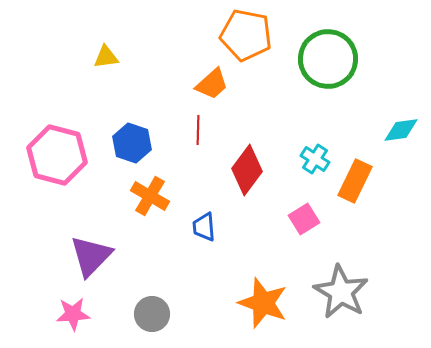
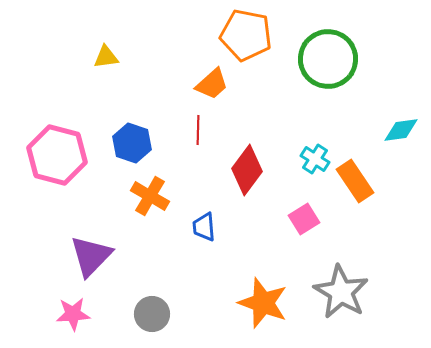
orange rectangle: rotated 60 degrees counterclockwise
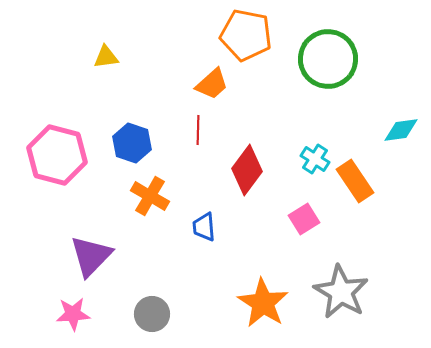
orange star: rotated 12 degrees clockwise
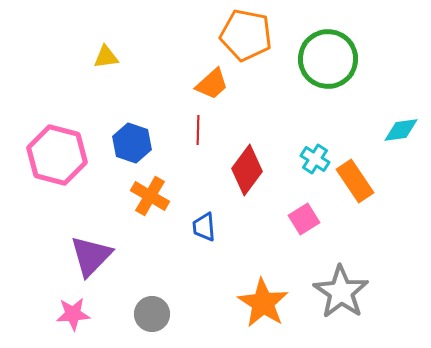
gray star: rotated 4 degrees clockwise
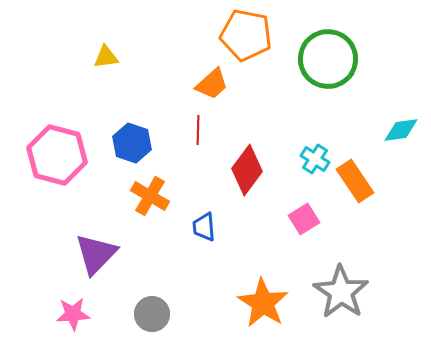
purple triangle: moved 5 px right, 2 px up
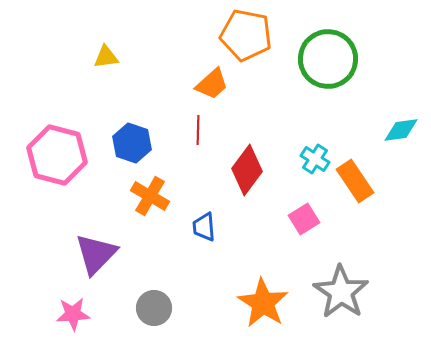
gray circle: moved 2 px right, 6 px up
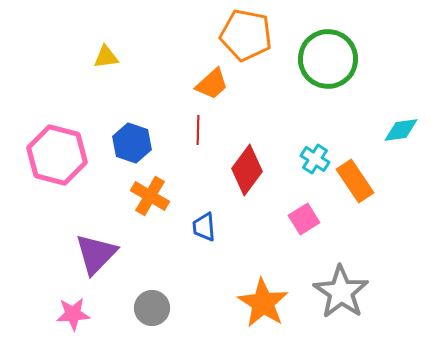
gray circle: moved 2 px left
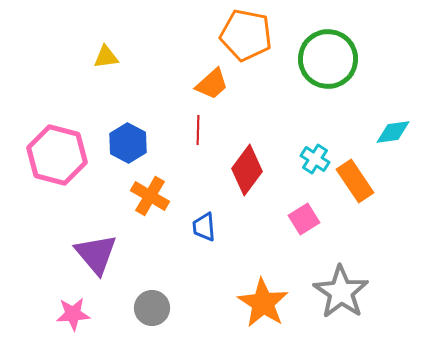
cyan diamond: moved 8 px left, 2 px down
blue hexagon: moved 4 px left; rotated 9 degrees clockwise
purple triangle: rotated 24 degrees counterclockwise
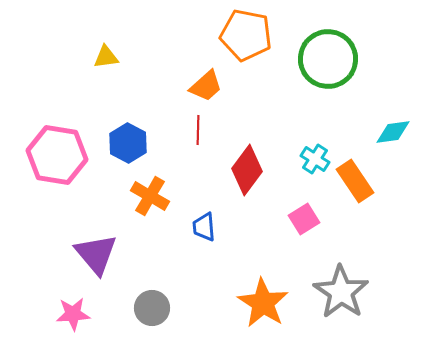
orange trapezoid: moved 6 px left, 2 px down
pink hexagon: rotated 6 degrees counterclockwise
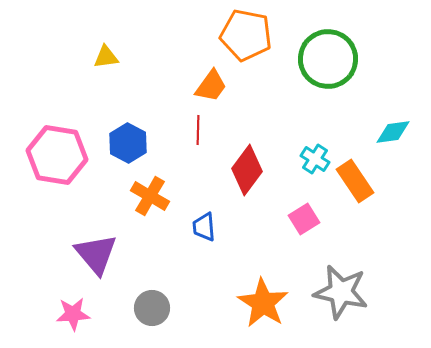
orange trapezoid: moved 5 px right; rotated 12 degrees counterclockwise
gray star: rotated 22 degrees counterclockwise
